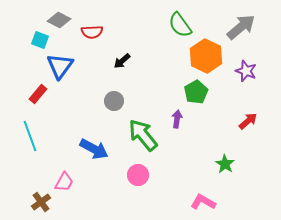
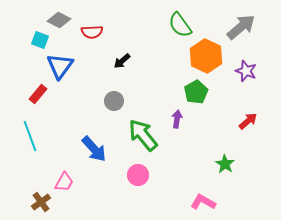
blue arrow: rotated 20 degrees clockwise
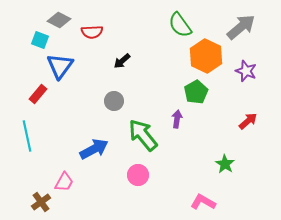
cyan line: moved 3 px left; rotated 8 degrees clockwise
blue arrow: rotated 76 degrees counterclockwise
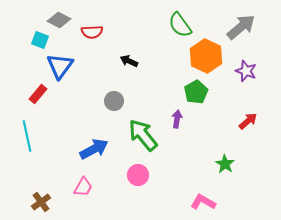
black arrow: moved 7 px right; rotated 66 degrees clockwise
pink trapezoid: moved 19 px right, 5 px down
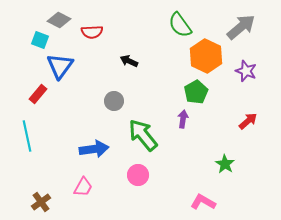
purple arrow: moved 6 px right
blue arrow: rotated 20 degrees clockwise
